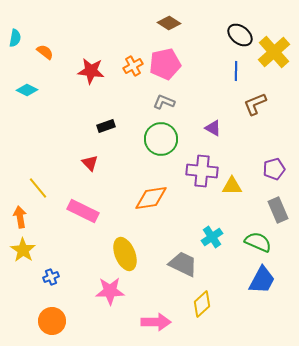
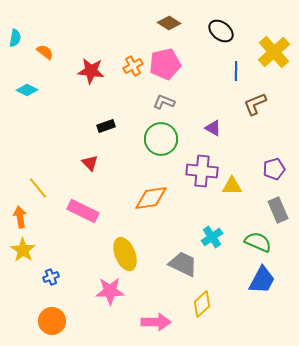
black ellipse: moved 19 px left, 4 px up
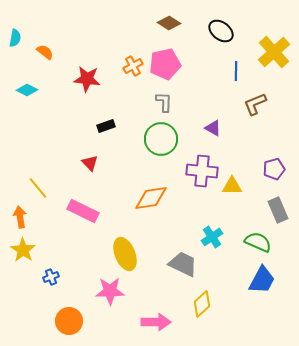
red star: moved 4 px left, 8 px down
gray L-shape: rotated 70 degrees clockwise
orange circle: moved 17 px right
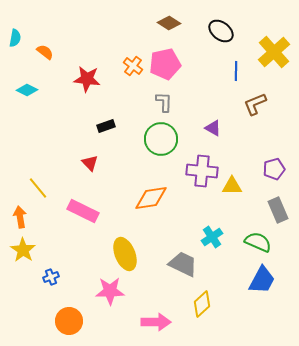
orange cross: rotated 24 degrees counterclockwise
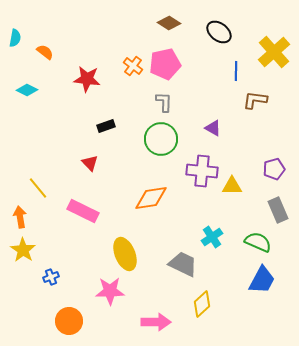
black ellipse: moved 2 px left, 1 px down
brown L-shape: moved 4 px up; rotated 30 degrees clockwise
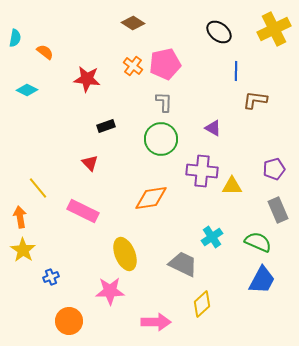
brown diamond: moved 36 px left
yellow cross: moved 23 px up; rotated 16 degrees clockwise
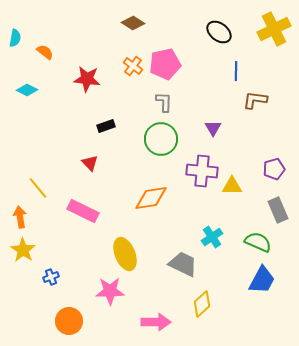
purple triangle: rotated 30 degrees clockwise
